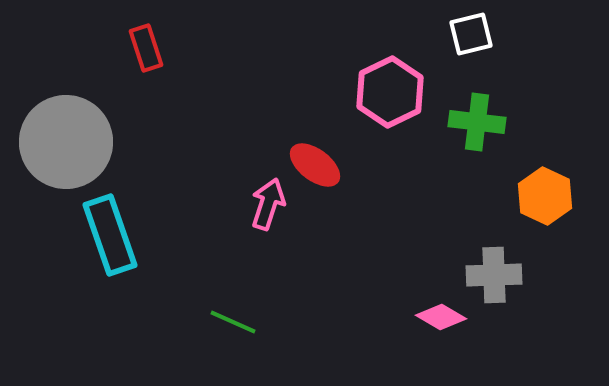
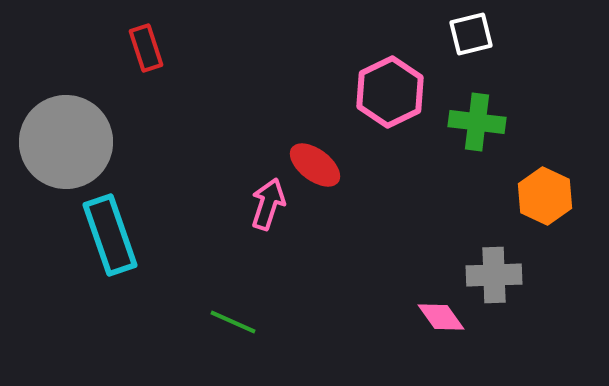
pink diamond: rotated 24 degrees clockwise
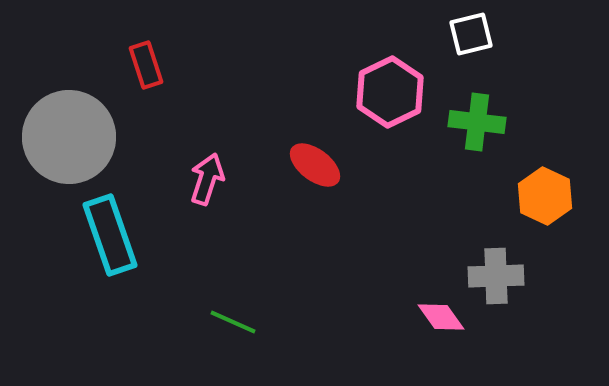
red rectangle: moved 17 px down
gray circle: moved 3 px right, 5 px up
pink arrow: moved 61 px left, 25 px up
gray cross: moved 2 px right, 1 px down
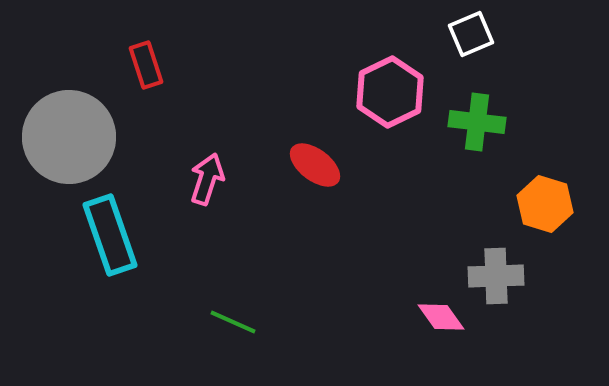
white square: rotated 9 degrees counterclockwise
orange hexagon: moved 8 px down; rotated 8 degrees counterclockwise
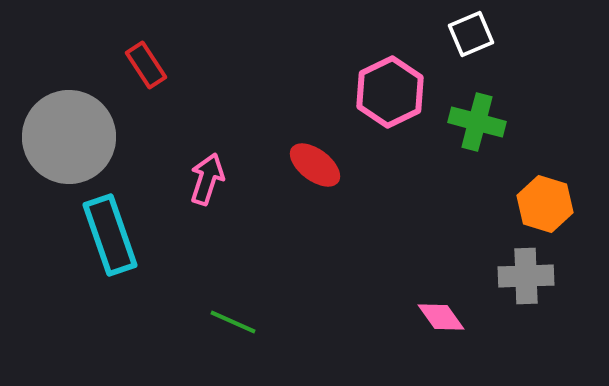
red rectangle: rotated 15 degrees counterclockwise
green cross: rotated 8 degrees clockwise
gray cross: moved 30 px right
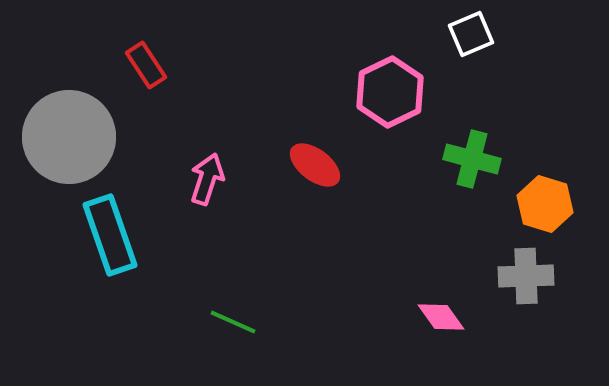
green cross: moved 5 px left, 37 px down
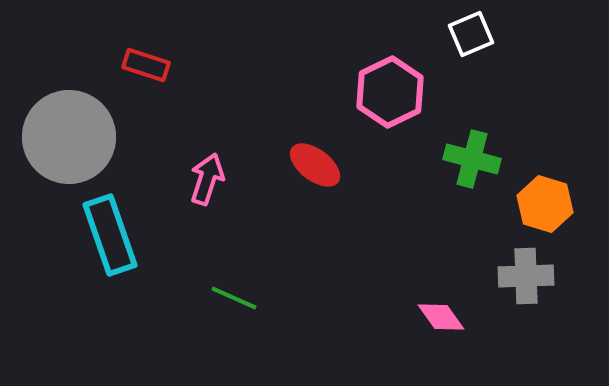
red rectangle: rotated 39 degrees counterclockwise
green line: moved 1 px right, 24 px up
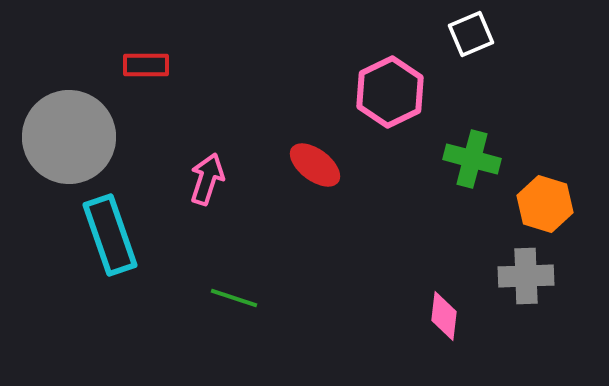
red rectangle: rotated 18 degrees counterclockwise
green line: rotated 6 degrees counterclockwise
pink diamond: moved 3 px right, 1 px up; rotated 42 degrees clockwise
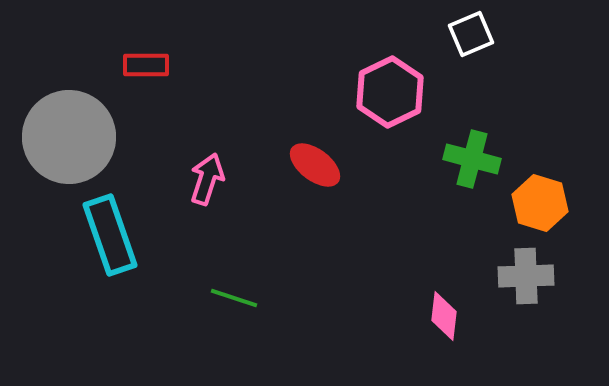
orange hexagon: moved 5 px left, 1 px up
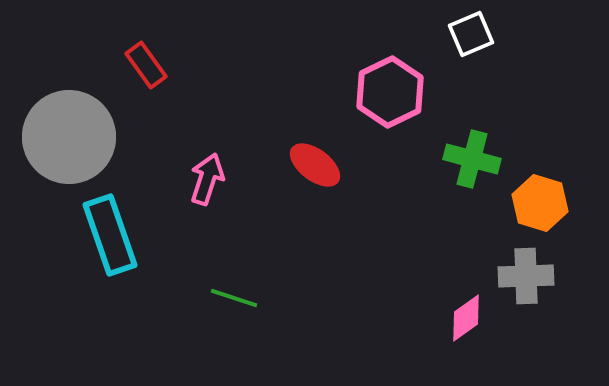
red rectangle: rotated 54 degrees clockwise
pink diamond: moved 22 px right, 2 px down; rotated 48 degrees clockwise
